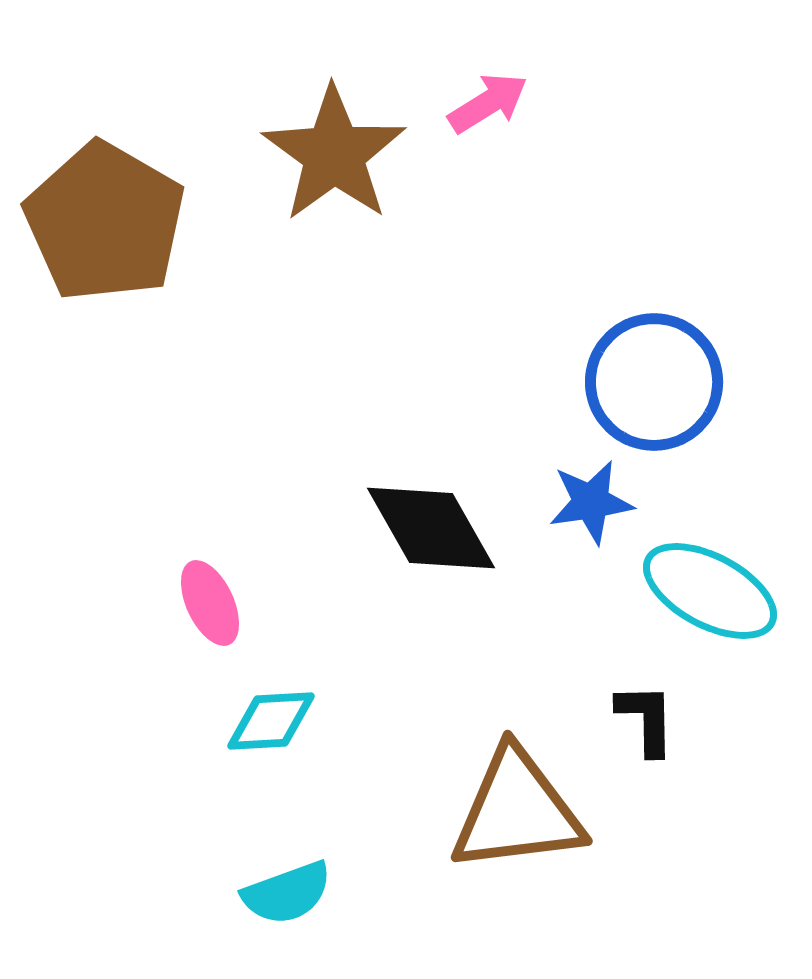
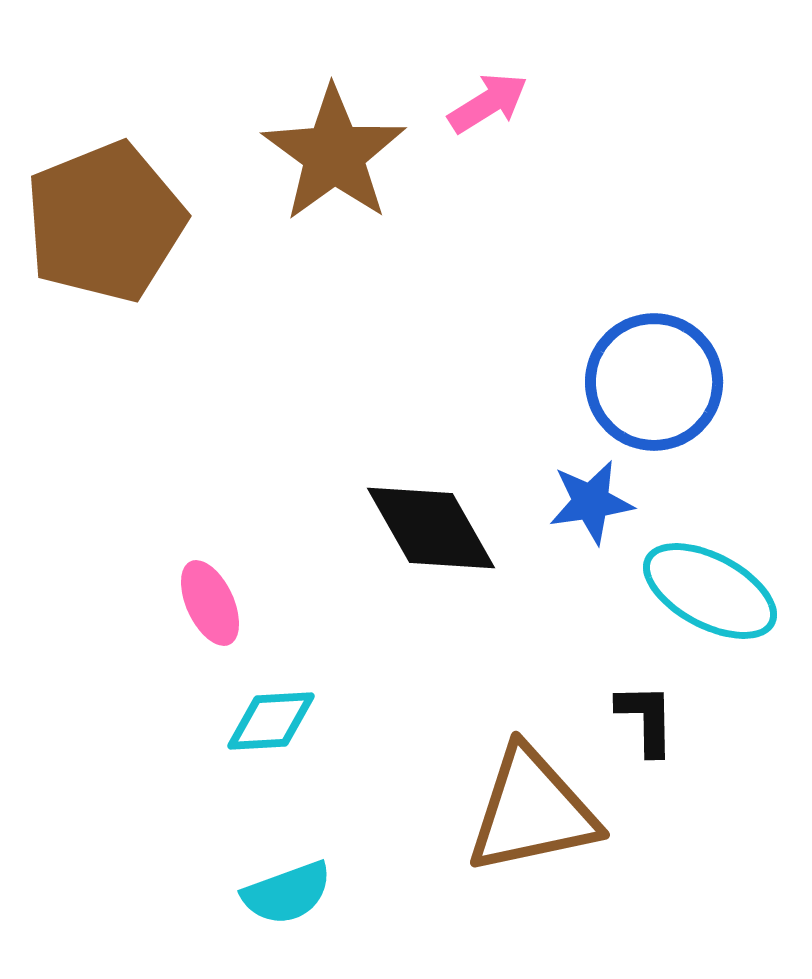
brown pentagon: rotated 20 degrees clockwise
brown triangle: moved 15 px right; rotated 5 degrees counterclockwise
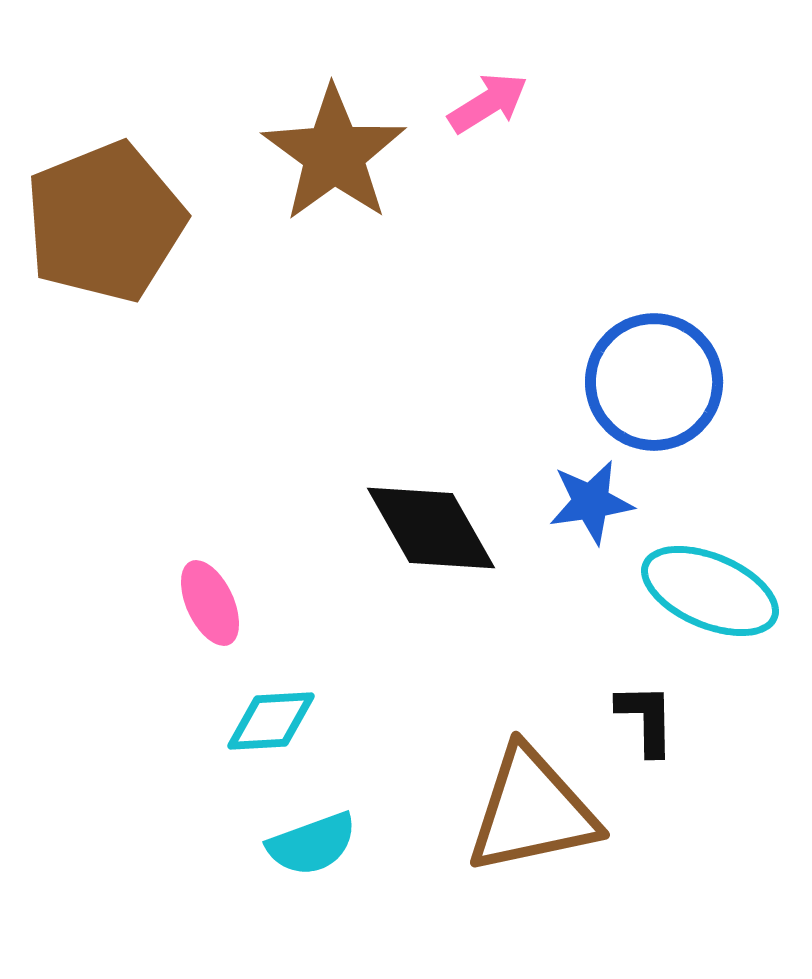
cyan ellipse: rotated 5 degrees counterclockwise
cyan semicircle: moved 25 px right, 49 px up
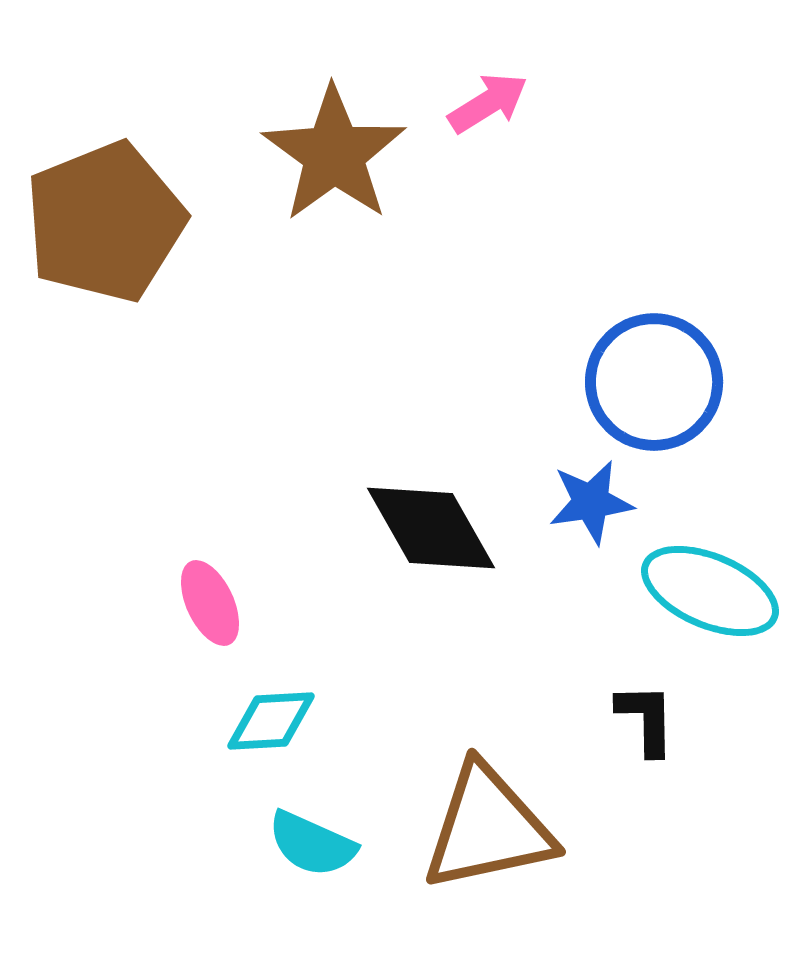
brown triangle: moved 44 px left, 17 px down
cyan semicircle: rotated 44 degrees clockwise
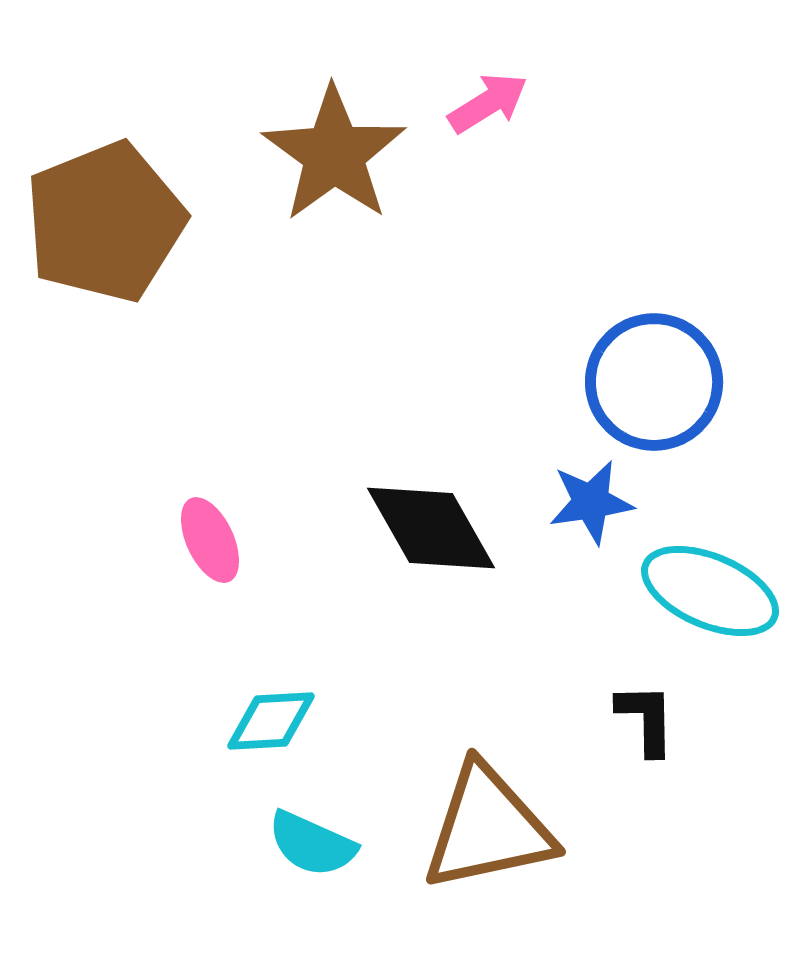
pink ellipse: moved 63 px up
